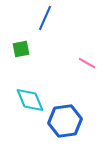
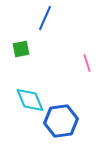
pink line: rotated 42 degrees clockwise
blue hexagon: moved 4 px left
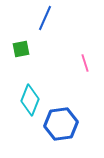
pink line: moved 2 px left
cyan diamond: rotated 44 degrees clockwise
blue hexagon: moved 3 px down
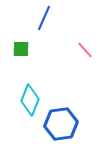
blue line: moved 1 px left
green square: rotated 12 degrees clockwise
pink line: moved 13 px up; rotated 24 degrees counterclockwise
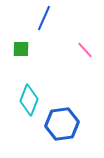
cyan diamond: moved 1 px left
blue hexagon: moved 1 px right
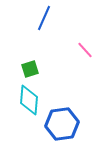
green square: moved 9 px right, 20 px down; rotated 18 degrees counterclockwise
cyan diamond: rotated 16 degrees counterclockwise
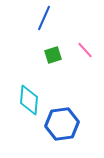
green square: moved 23 px right, 14 px up
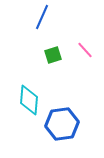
blue line: moved 2 px left, 1 px up
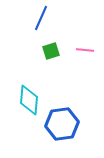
blue line: moved 1 px left, 1 px down
pink line: rotated 42 degrees counterclockwise
green square: moved 2 px left, 4 px up
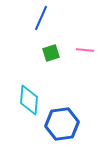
green square: moved 2 px down
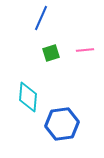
pink line: rotated 12 degrees counterclockwise
cyan diamond: moved 1 px left, 3 px up
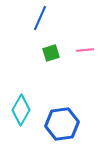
blue line: moved 1 px left
cyan diamond: moved 7 px left, 13 px down; rotated 24 degrees clockwise
